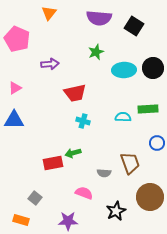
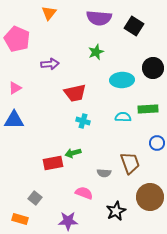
cyan ellipse: moved 2 px left, 10 px down
orange rectangle: moved 1 px left, 1 px up
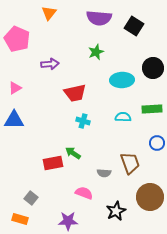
green rectangle: moved 4 px right
green arrow: rotated 49 degrees clockwise
gray square: moved 4 px left
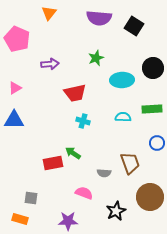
green star: moved 6 px down
gray square: rotated 32 degrees counterclockwise
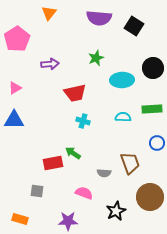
pink pentagon: rotated 15 degrees clockwise
gray square: moved 6 px right, 7 px up
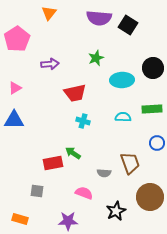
black square: moved 6 px left, 1 px up
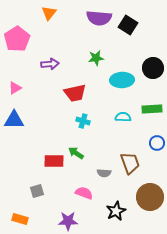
green star: rotated 14 degrees clockwise
green arrow: moved 3 px right
red rectangle: moved 1 px right, 2 px up; rotated 12 degrees clockwise
gray square: rotated 24 degrees counterclockwise
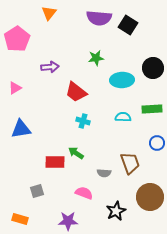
purple arrow: moved 3 px down
red trapezoid: moved 1 px right, 1 px up; rotated 50 degrees clockwise
blue triangle: moved 7 px right, 9 px down; rotated 10 degrees counterclockwise
red rectangle: moved 1 px right, 1 px down
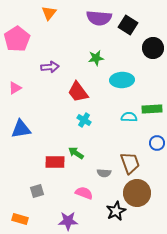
black circle: moved 20 px up
red trapezoid: moved 2 px right; rotated 15 degrees clockwise
cyan semicircle: moved 6 px right
cyan cross: moved 1 px right, 1 px up; rotated 16 degrees clockwise
brown circle: moved 13 px left, 4 px up
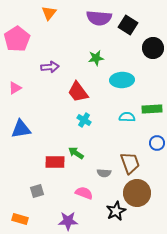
cyan semicircle: moved 2 px left
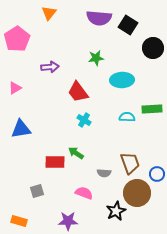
blue circle: moved 31 px down
orange rectangle: moved 1 px left, 2 px down
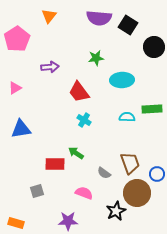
orange triangle: moved 3 px down
black circle: moved 1 px right, 1 px up
red trapezoid: moved 1 px right
red rectangle: moved 2 px down
gray semicircle: rotated 32 degrees clockwise
orange rectangle: moved 3 px left, 2 px down
